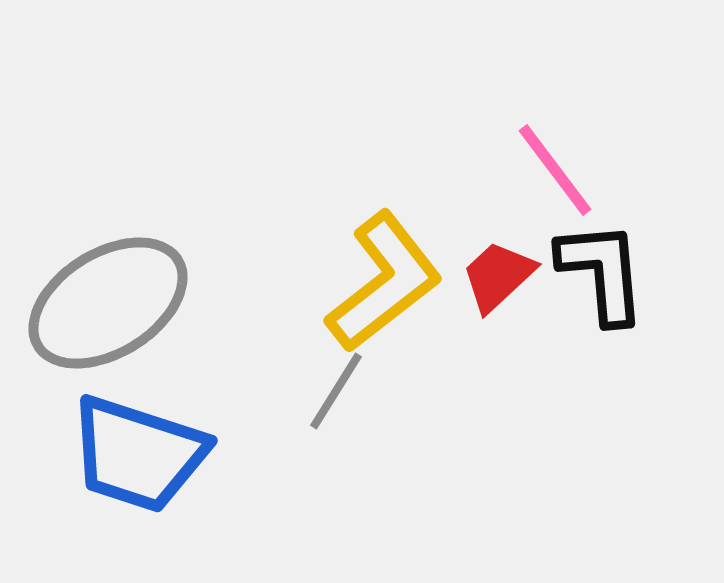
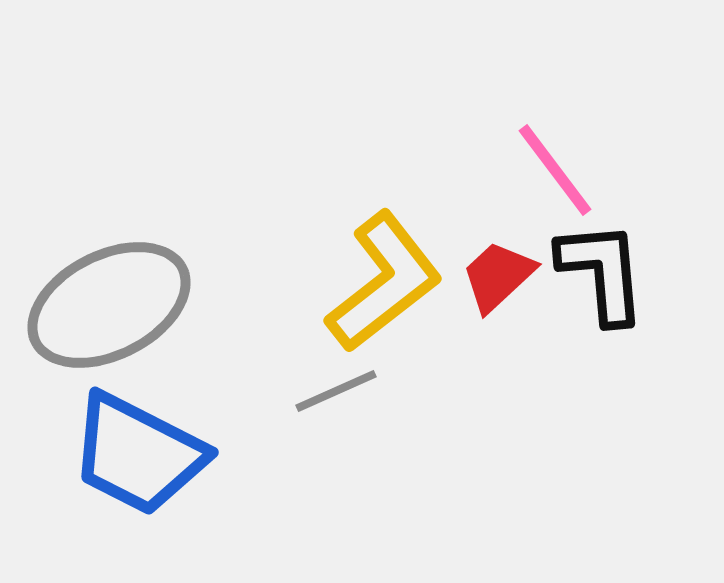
gray ellipse: moved 1 px right, 2 px down; rotated 5 degrees clockwise
gray line: rotated 34 degrees clockwise
blue trapezoid: rotated 9 degrees clockwise
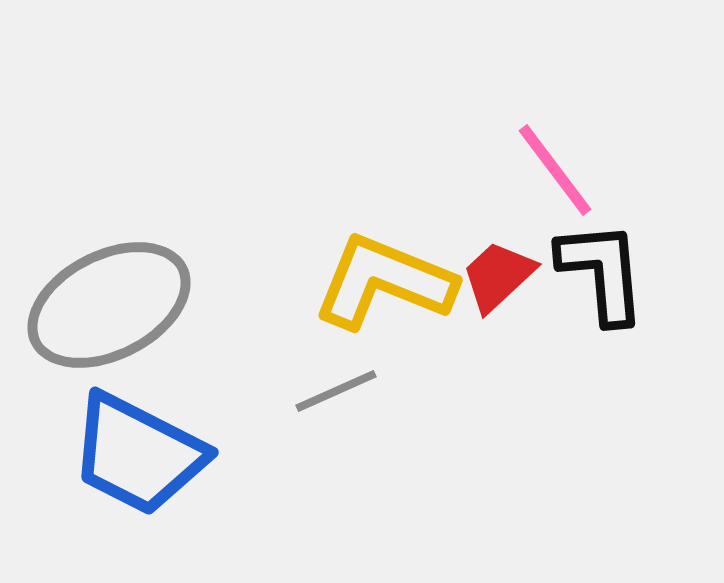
yellow L-shape: rotated 120 degrees counterclockwise
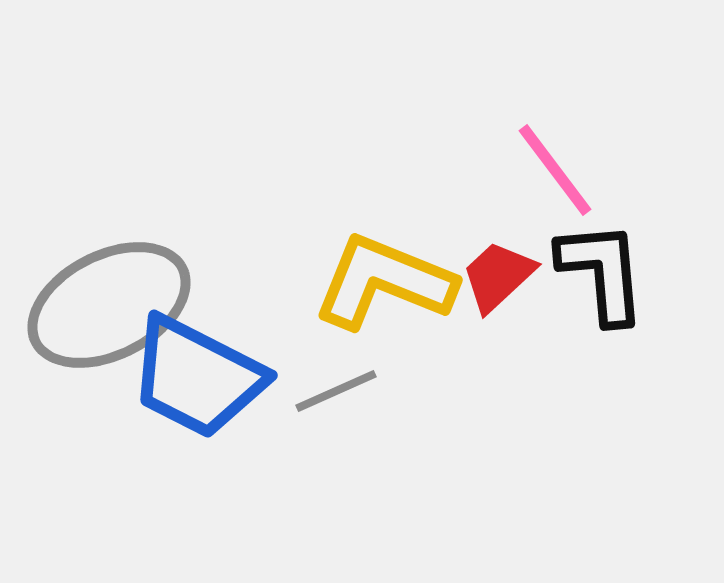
blue trapezoid: moved 59 px right, 77 px up
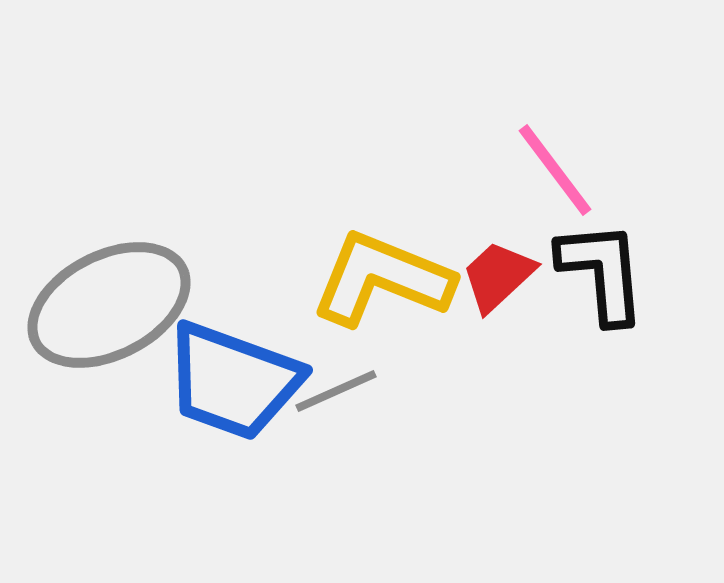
yellow L-shape: moved 2 px left, 3 px up
blue trapezoid: moved 36 px right, 4 px down; rotated 7 degrees counterclockwise
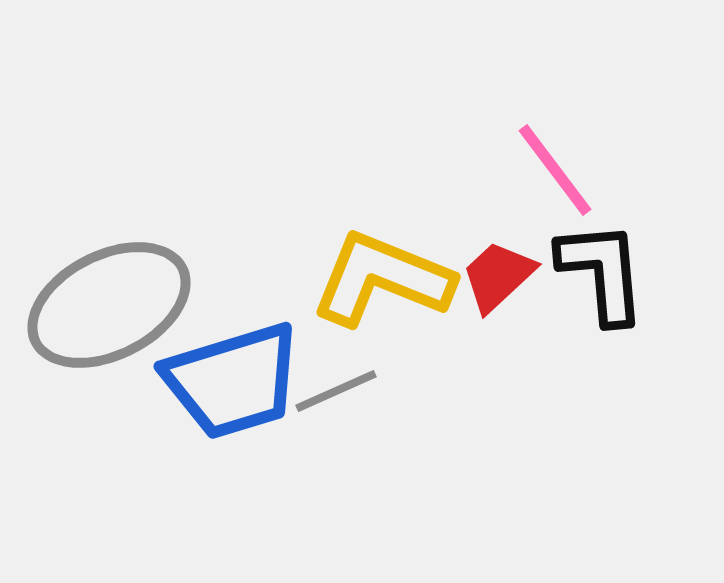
blue trapezoid: rotated 37 degrees counterclockwise
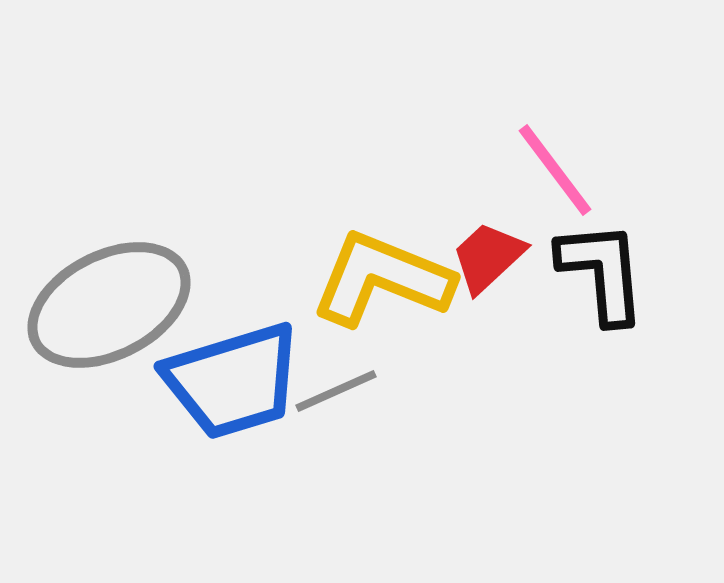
red trapezoid: moved 10 px left, 19 px up
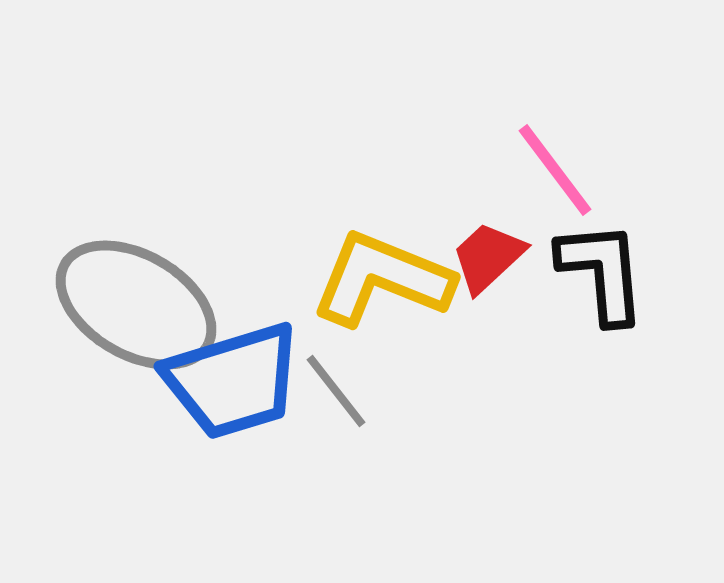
gray ellipse: moved 27 px right; rotated 57 degrees clockwise
gray line: rotated 76 degrees clockwise
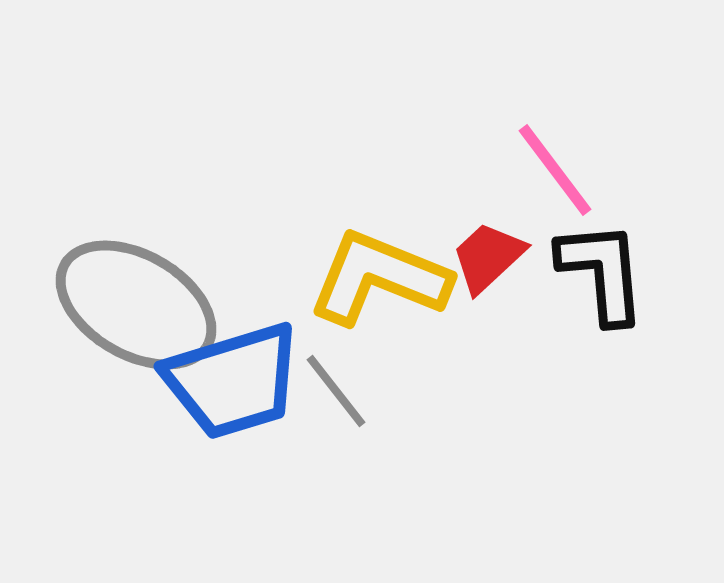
yellow L-shape: moved 3 px left, 1 px up
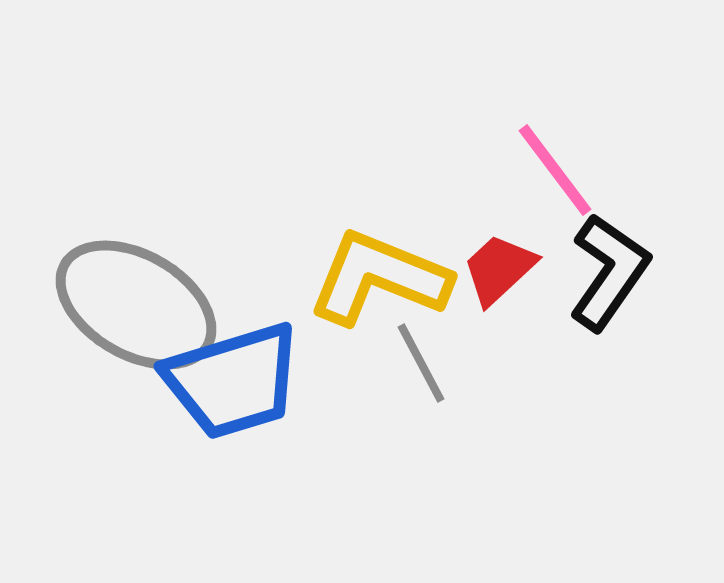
red trapezoid: moved 11 px right, 12 px down
black L-shape: moved 7 px right; rotated 40 degrees clockwise
gray line: moved 85 px right, 28 px up; rotated 10 degrees clockwise
